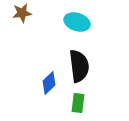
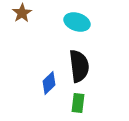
brown star: rotated 24 degrees counterclockwise
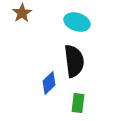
black semicircle: moved 5 px left, 5 px up
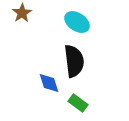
cyan ellipse: rotated 15 degrees clockwise
blue diamond: rotated 65 degrees counterclockwise
green rectangle: rotated 60 degrees counterclockwise
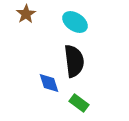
brown star: moved 4 px right, 1 px down
cyan ellipse: moved 2 px left
green rectangle: moved 1 px right
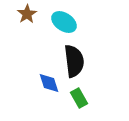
brown star: moved 1 px right
cyan ellipse: moved 11 px left
green rectangle: moved 5 px up; rotated 24 degrees clockwise
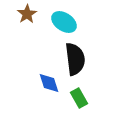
black semicircle: moved 1 px right, 2 px up
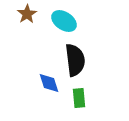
cyan ellipse: moved 1 px up
black semicircle: moved 1 px down
green rectangle: rotated 24 degrees clockwise
